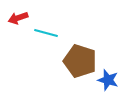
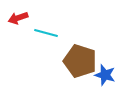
blue star: moved 3 px left, 5 px up
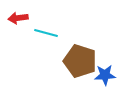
red arrow: rotated 12 degrees clockwise
blue star: rotated 20 degrees counterclockwise
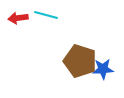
cyan line: moved 18 px up
blue star: moved 2 px left, 6 px up
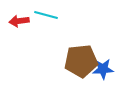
red arrow: moved 1 px right, 3 px down
brown pentagon: moved 1 px right; rotated 24 degrees counterclockwise
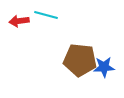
brown pentagon: moved 1 px left, 1 px up; rotated 12 degrees clockwise
blue star: moved 1 px right, 2 px up
